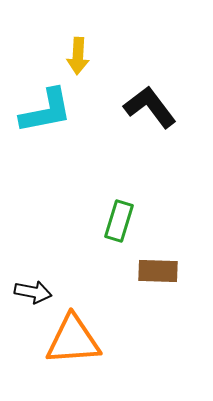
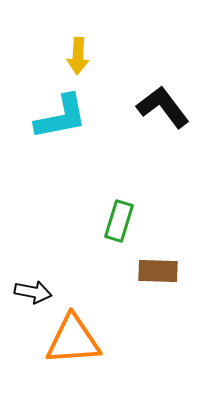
black L-shape: moved 13 px right
cyan L-shape: moved 15 px right, 6 px down
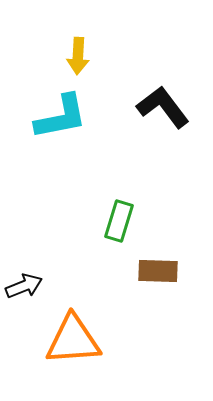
black arrow: moved 9 px left, 6 px up; rotated 33 degrees counterclockwise
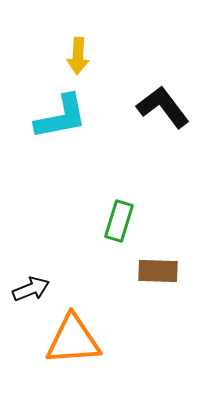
black arrow: moved 7 px right, 3 px down
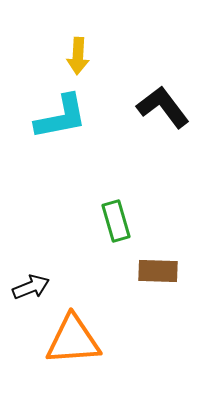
green rectangle: moved 3 px left; rotated 33 degrees counterclockwise
black arrow: moved 2 px up
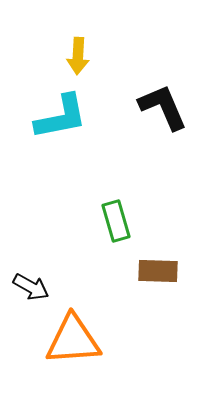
black L-shape: rotated 14 degrees clockwise
black arrow: rotated 51 degrees clockwise
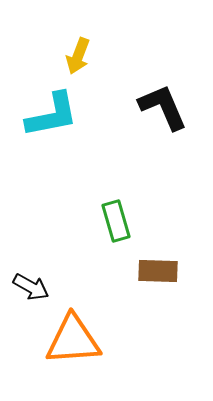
yellow arrow: rotated 18 degrees clockwise
cyan L-shape: moved 9 px left, 2 px up
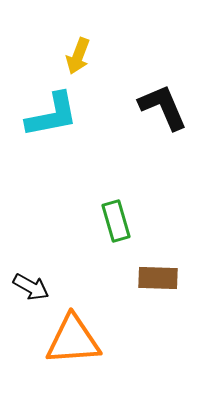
brown rectangle: moved 7 px down
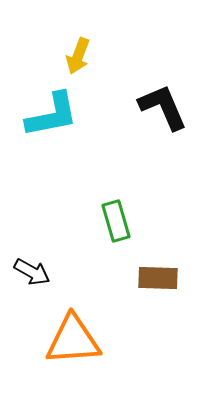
black arrow: moved 1 px right, 15 px up
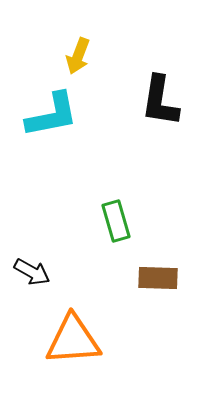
black L-shape: moved 3 px left, 6 px up; rotated 148 degrees counterclockwise
